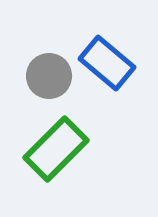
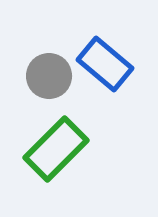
blue rectangle: moved 2 px left, 1 px down
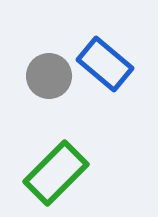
green rectangle: moved 24 px down
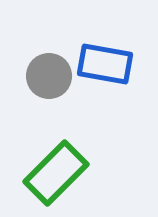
blue rectangle: rotated 30 degrees counterclockwise
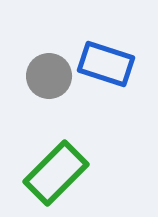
blue rectangle: moved 1 px right; rotated 8 degrees clockwise
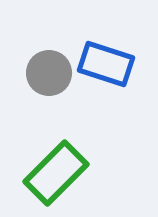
gray circle: moved 3 px up
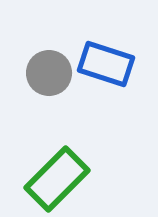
green rectangle: moved 1 px right, 6 px down
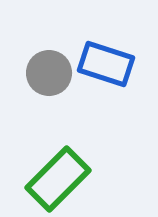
green rectangle: moved 1 px right
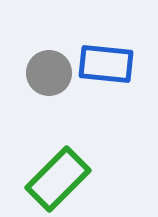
blue rectangle: rotated 12 degrees counterclockwise
